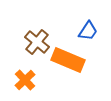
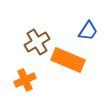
brown cross: rotated 20 degrees clockwise
orange cross: rotated 20 degrees clockwise
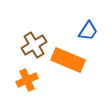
brown cross: moved 3 px left, 3 px down
orange cross: moved 2 px right
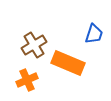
blue trapezoid: moved 6 px right, 3 px down; rotated 15 degrees counterclockwise
orange rectangle: moved 3 px down
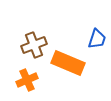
blue trapezoid: moved 3 px right, 5 px down
brown cross: rotated 10 degrees clockwise
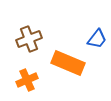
blue trapezoid: rotated 20 degrees clockwise
brown cross: moved 5 px left, 6 px up
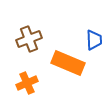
blue trapezoid: moved 3 px left, 1 px down; rotated 40 degrees counterclockwise
orange cross: moved 3 px down
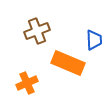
brown cross: moved 8 px right, 8 px up
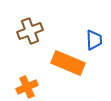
brown cross: moved 7 px left
orange cross: moved 4 px down
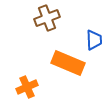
brown cross: moved 17 px right, 13 px up
